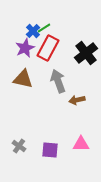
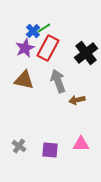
brown triangle: moved 1 px right, 1 px down
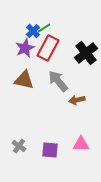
gray arrow: rotated 20 degrees counterclockwise
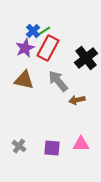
green line: moved 3 px down
black cross: moved 5 px down
purple square: moved 2 px right, 2 px up
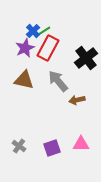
purple square: rotated 24 degrees counterclockwise
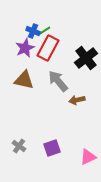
blue cross: rotated 24 degrees counterclockwise
pink triangle: moved 7 px right, 13 px down; rotated 24 degrees counterclockwise
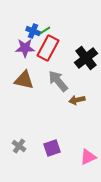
purple star: rotated 24 degrees clockwise
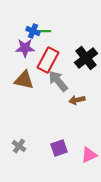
green line: rotated 32 degrees clockwise
red rectangle: moved 12 px down
purple square: moved 7 px right
pink triangle: moved 1 px right, 2 px up
